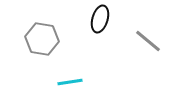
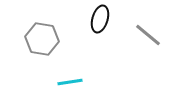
gray line: moved 6 px up
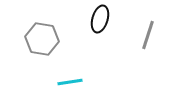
gray line: rotated 68 degrees clockwise
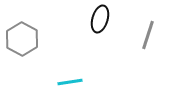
gray hexagon: moved 20 px left; rotated 20 degrees clockwise
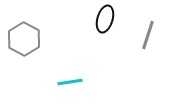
black ellipse: moved 5 px right
gray hexagon: moved 2 px right
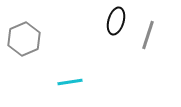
black ellipse: moved 11 px right, 2 px down
gray hexagon: rotated 8 degrees clockwise
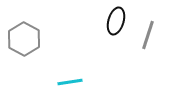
gray hexagon: rotated 8 degrees counterclockwise
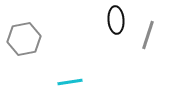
black ellipse: moved 1 px up; rotated 20 degrees counterclockwise
gray hexagon: rotated 20 degrees clockwise
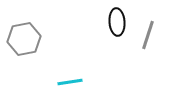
black ellipse: moved 1 px right, 2 px down
